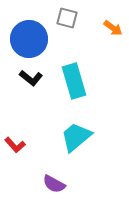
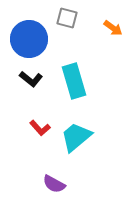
black L-shape: moved 1 px down
red L-shape: moved 25 px right, 17 px up
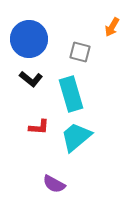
gray square: moved 13 px right, 34 px down
orange arrow: moved 1 px left, 1 px up; rotated 84 degrees clockwise
cyan rectangle: moved 3 px left, 13 px down
red L-shape: moved 1 px left, 1 px up; rotated 45 degrees counterclockwise
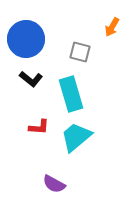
blue circle: moved 3 px left
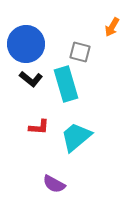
blue circle: moved 5 px down
cyan rectangle: moved 5 px left, 10 px up
